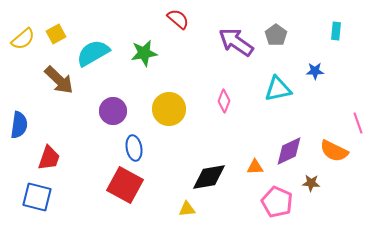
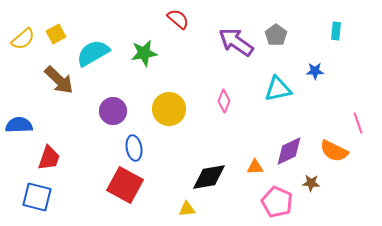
blue semicircle: rotated 100 degrees counterclockwise
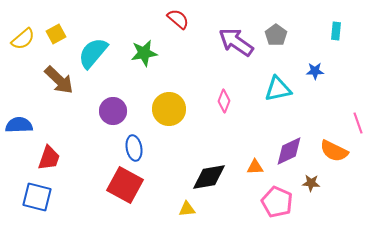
cyan semicircle: rotated 20 degrees counterclockwise
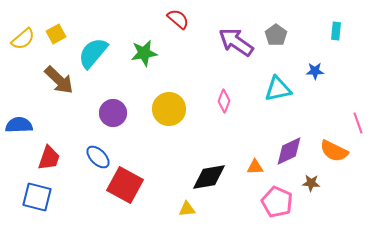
purple circle: moved 2 px down
blue ellipse: moved 36 px left, 9 px down; rotated 35 degrees counterclockwise
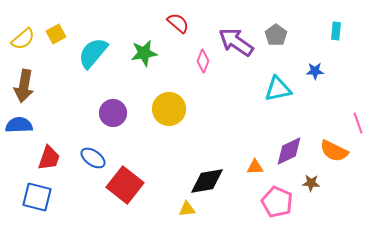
red semicircle: moved 4 px down
brown arrow: moved 35 px left, 6 px down; rotated 56 degrees clockwise
pink diamond: moved 21 px left, 40 px up
blue ellipse: moved 5 px left, 1 px down; rotated 10 degrees counterclockwise
black diamond: moved 2 px left, 4 px down
red square: rotated 9 degrees clockwise
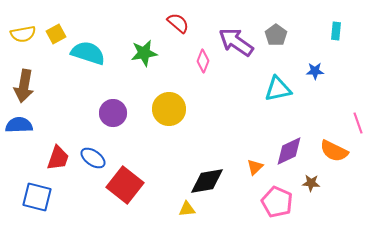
yellow semicircle: moved 5 px up; rotated 30 degrees clockwise
cyan semicircle: moved 5 px left; rotated 68 degrees clockwise
red trapezoid: moved 9 px right
orange triangle: rotated 42 degrees counterclockwise
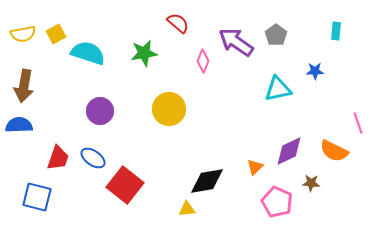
purple circle: moved 13 px left, 2 px up
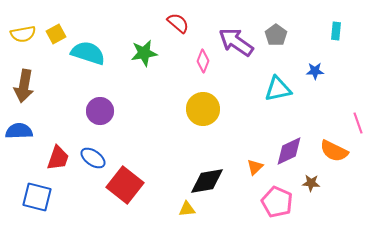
yellow circle: moved 34 px right
blue semicircle: moved 6 px down
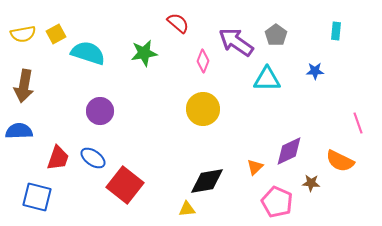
cyan triangle: moved 11 px left, 10 px up; rotated 12 degrees clockwise
orange semicircle: moved 6 px right, 10 px down
